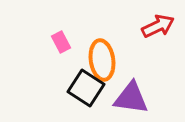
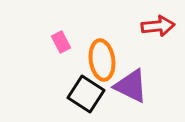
red arrow: rotated 20 degrees clockwise
black square: moved 6 px down
purple triangle: moved 12 px up; rotated 18 degrees clockwise
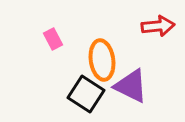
pink rectangle: moved 8 px left, 3 px up
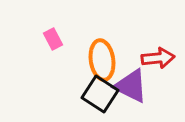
red arrow: moved 32 px down
black square: moved 14 px right
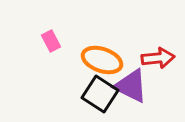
pink rectangle: moved 2 px left, 2 px down
orange ellipse: rotated 63 degrees counterclockwise
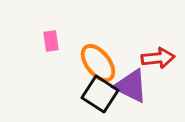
pink rectangle: rotated 20 degrees clockwise
orange ellipse: moved 4 px left, 3 px down; rotated 33 degrees clockwise
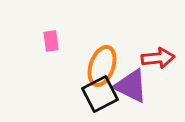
orange ellipse: moved 4 px right, 3 px down; rotated 57 degrees clockwise
black square: rotated 30 degrees clockwise
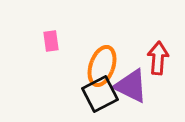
red arrow: rotated 80 degrees counterclockwise
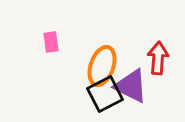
pink rectangle: moved 1 px down
black square: moved 5 px right
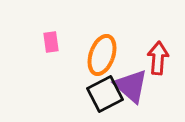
orange ellipse: moved 11 px up
purple triangle: rotated 15 degrees clockwise
